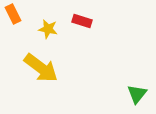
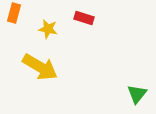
orange rectangle: moved 1 px right, 1 px up; rotated 42 degrees clockwise
red rectangle: moved 2 px right, 3 px up
yellow arrow: moved 1 px left, 1 px up; rotated 6 degrees counterclockwise
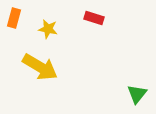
orange rectangle: moved 5 px down
red rectangle: moved 10 px right
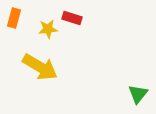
red rectangle: moved 22 px left
yellow star: rotated 18 degrees counterclockwise
green triangle: moved 1 px right
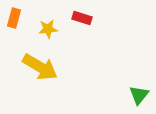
red rectangle: moved 10 px right
green triangle: moved 1 px right, 1 px down
